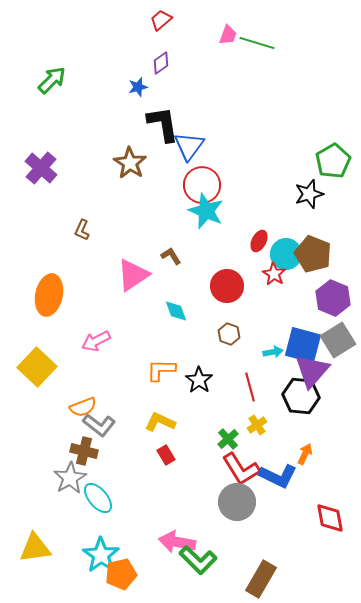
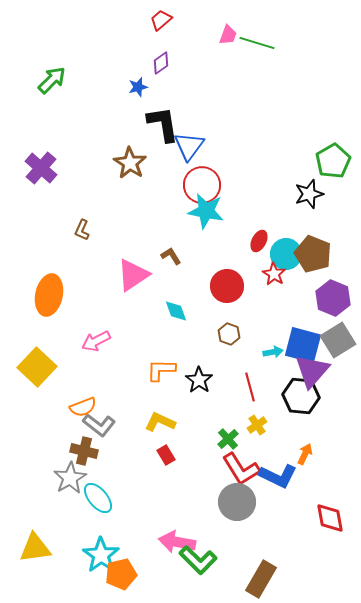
cyan star at (206, 211): rotated 12 degrees counterclockwise
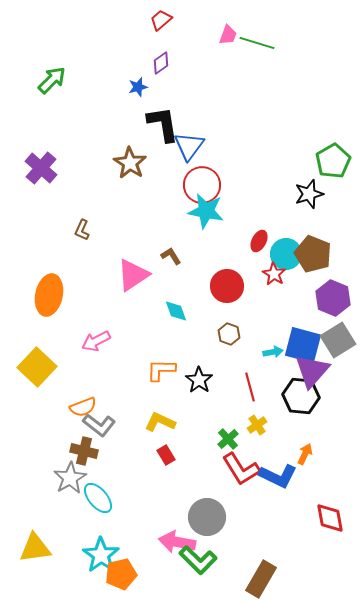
gray circle at (237, 502): moved 30 px left, 15 px down
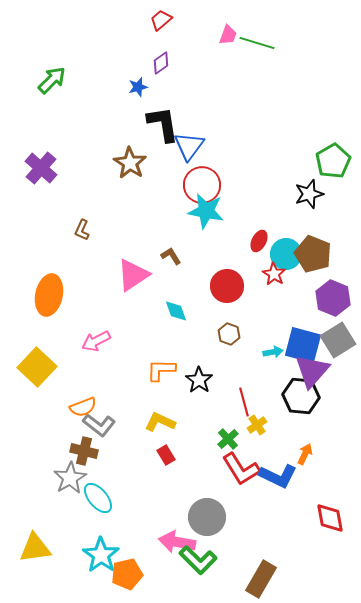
red line at (250, 387): moved 6 px left, 15 px down
orange pentagon at (121, 574): moved 6 px right
